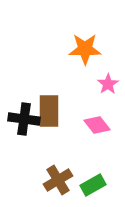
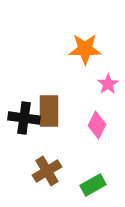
black cross: moved 1 px up
pink diamond: rotated 64 degrees clockwise
brown cross: moved 11 px left, 9 px up
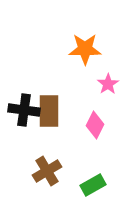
black cross: moved 8 px up
pink diamond: moved 2 px left
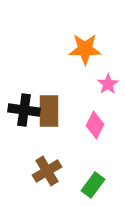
green rectangle: rotated 25 degrees counterclockwise
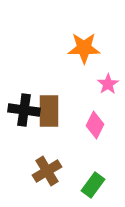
orange star: moved 1 px left, 1 px up
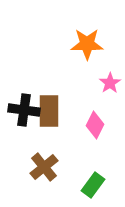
orange star: moved 3 px right, 4 px up
pink star: moved 2 px right, 1 px up
brown cross: moved 3 px left, 4 px up; rotated 8 degrees counterclockwise
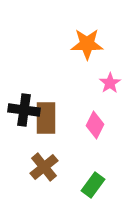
brown rectangle: moved 3 px left, 7 px down
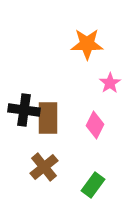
brown rectangle: moved 2 px right
